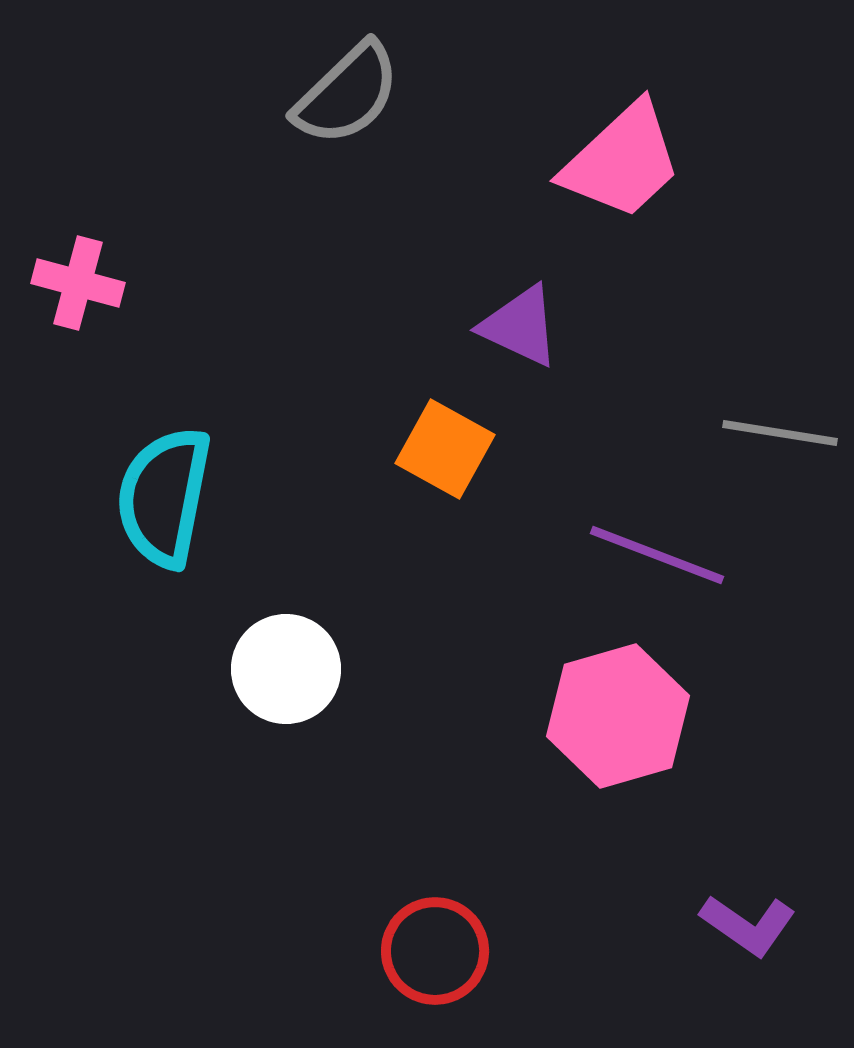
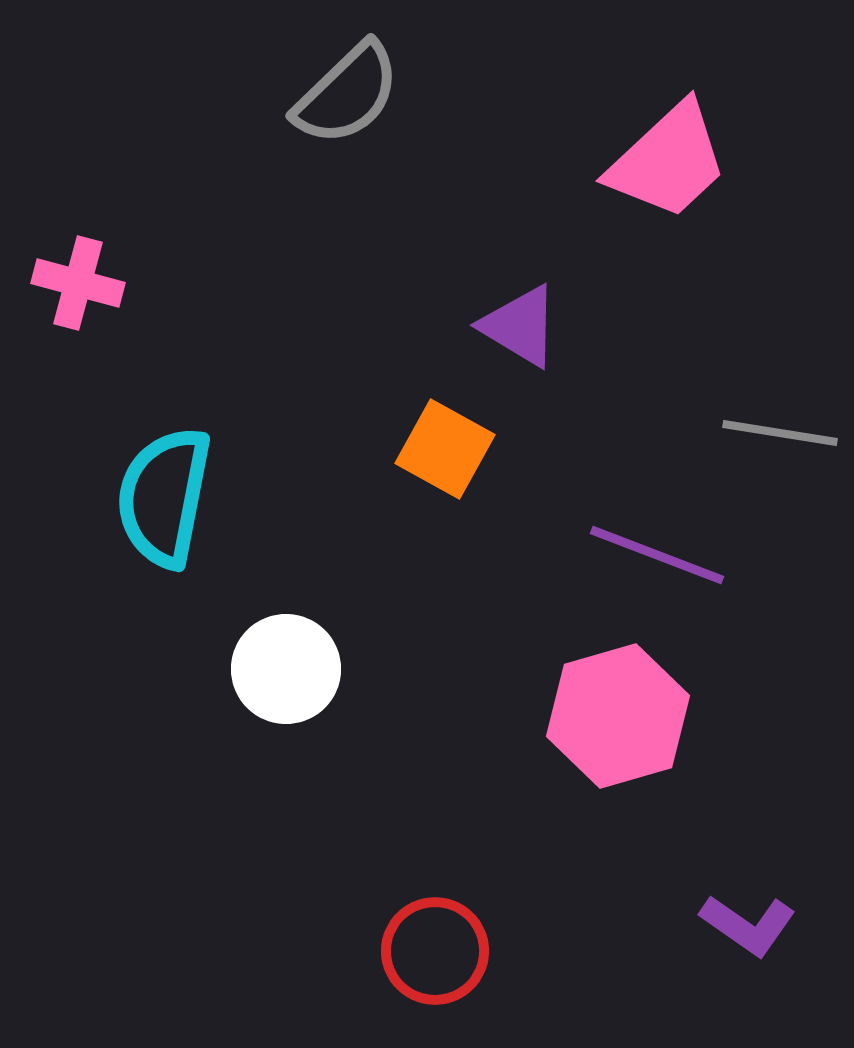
pink trapezoid: moved 46 px right
purple triangle: rotated 6 degrees clockwise
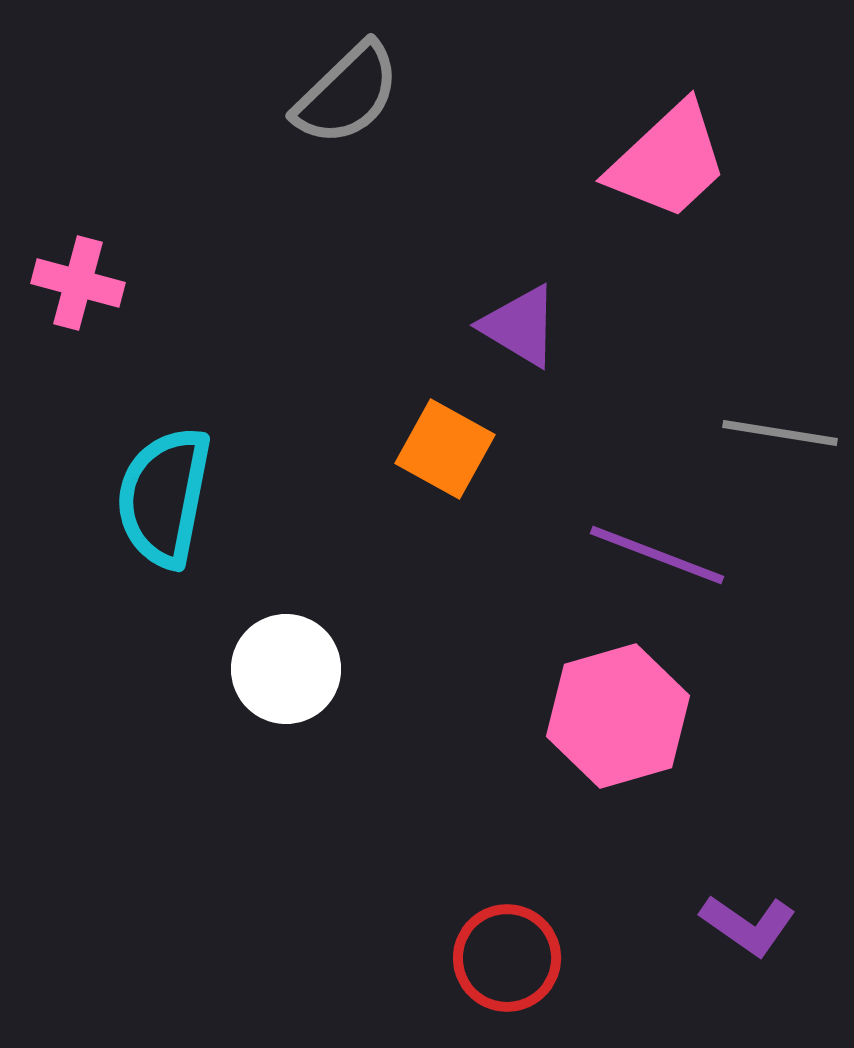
red circle: moved 72 px right, 7 px down
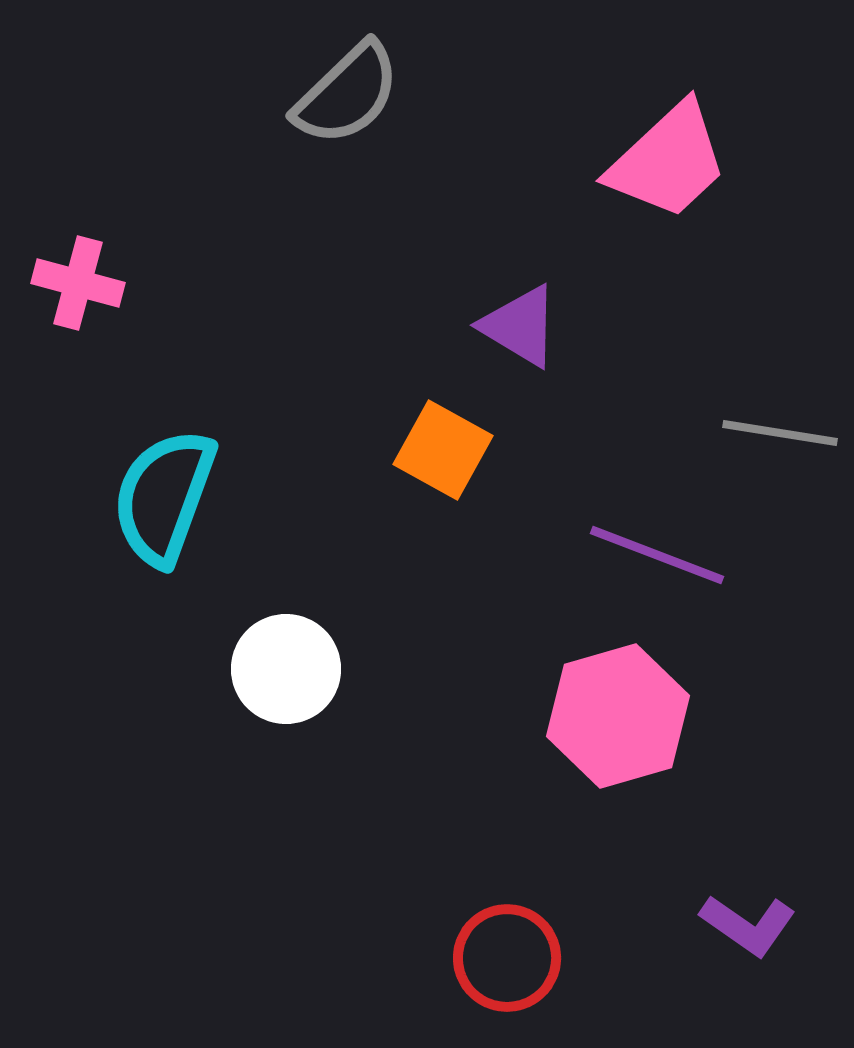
orange square: moved 2 px left, 1 px down
cyan semicircle: rotated 9 degrees clockwise
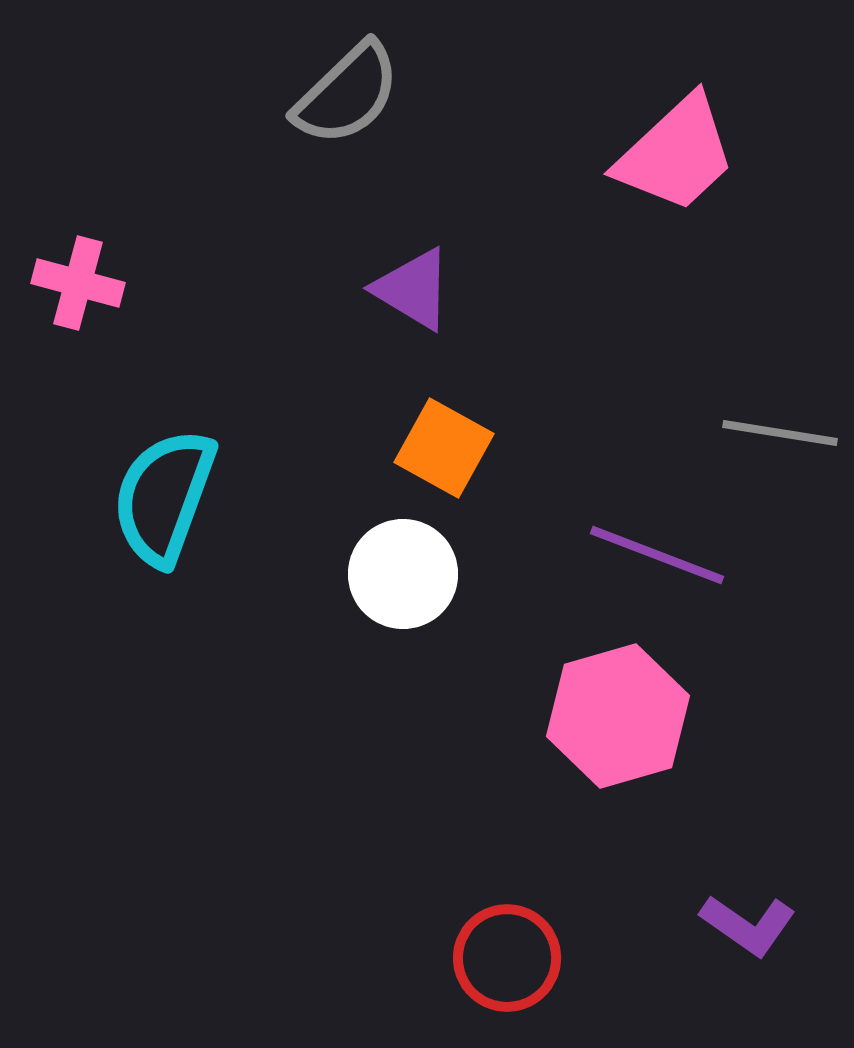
pink trapezoid: moved 8 px right, 7 px up
purple triangle: moved 107 px left, 37 px up
orange square: moved 1 px right, 2 px up
white circle: moved 117 px right, 95 px up
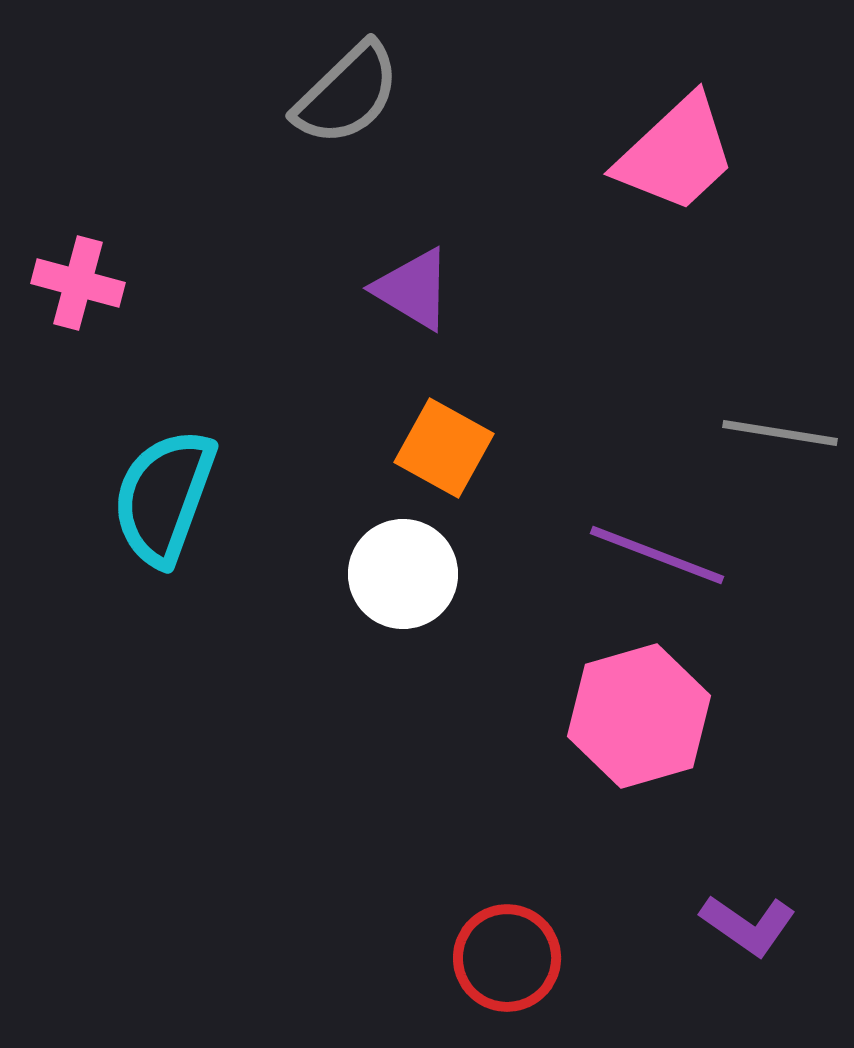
pink hexagon: moved 21 px right
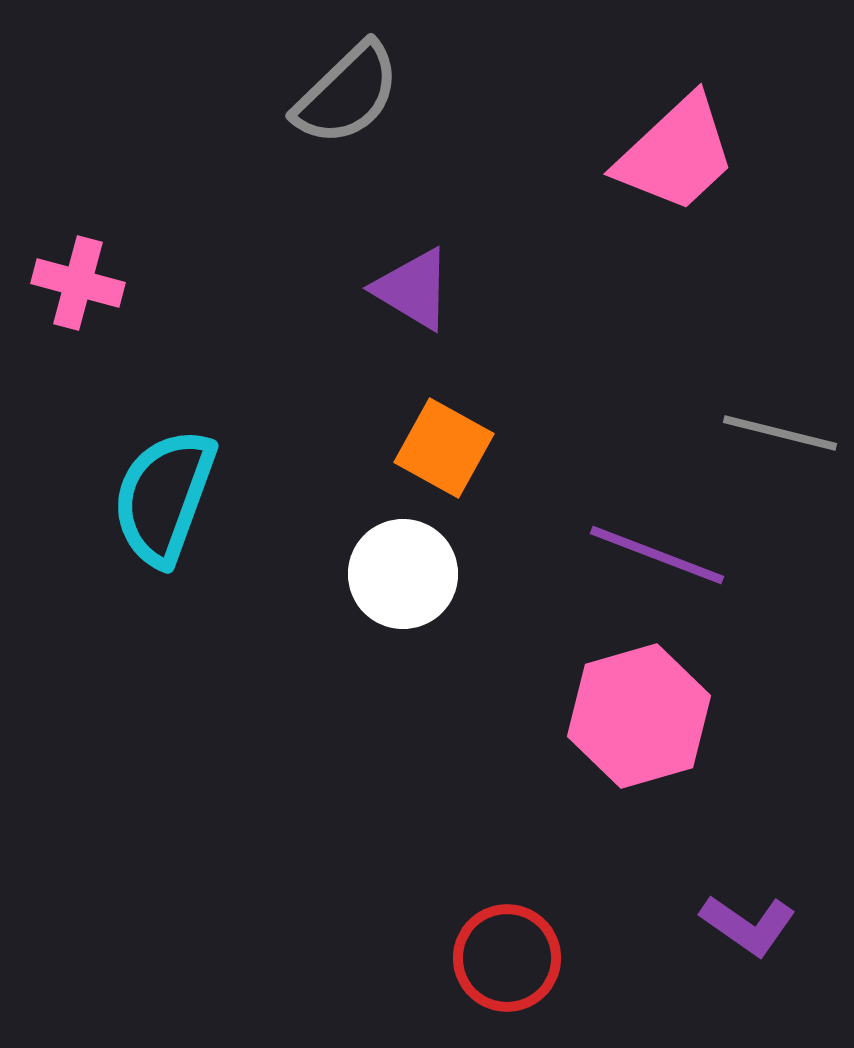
gray line: rotated 5 degrees clockwise
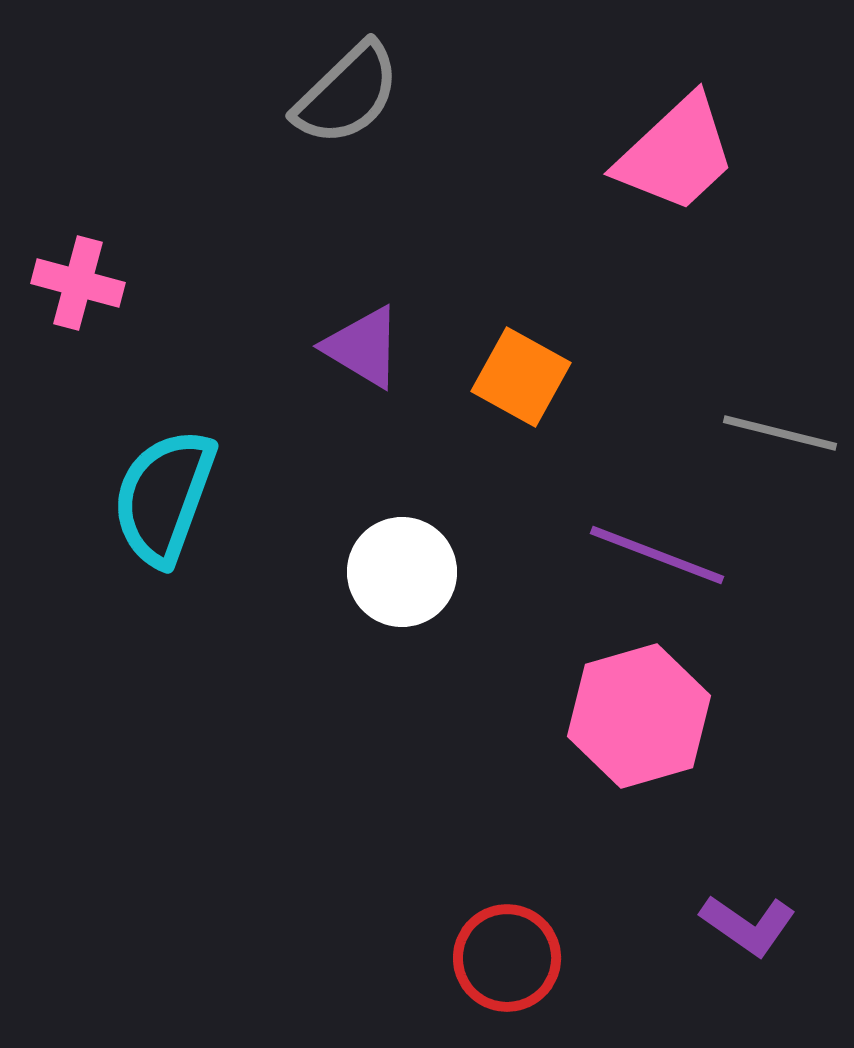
purple triangle: moved 50 px left, 58 px down
orange square: moved 77 px right, 71 px up
white circle: moved 1 px left, 2 px up
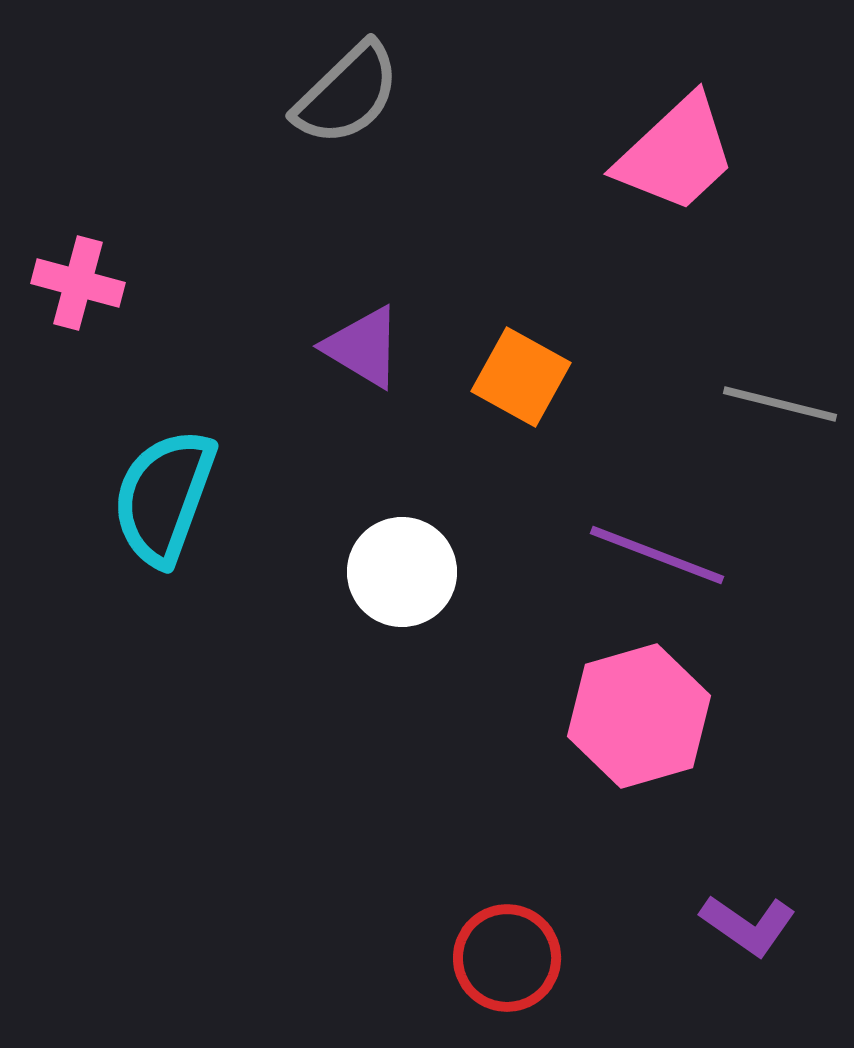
gray line: moved 29 px up
